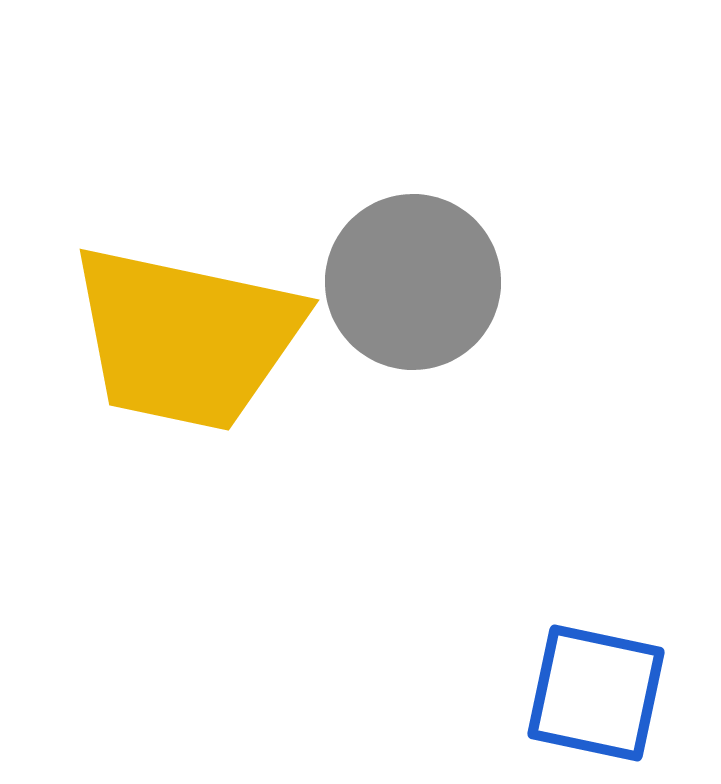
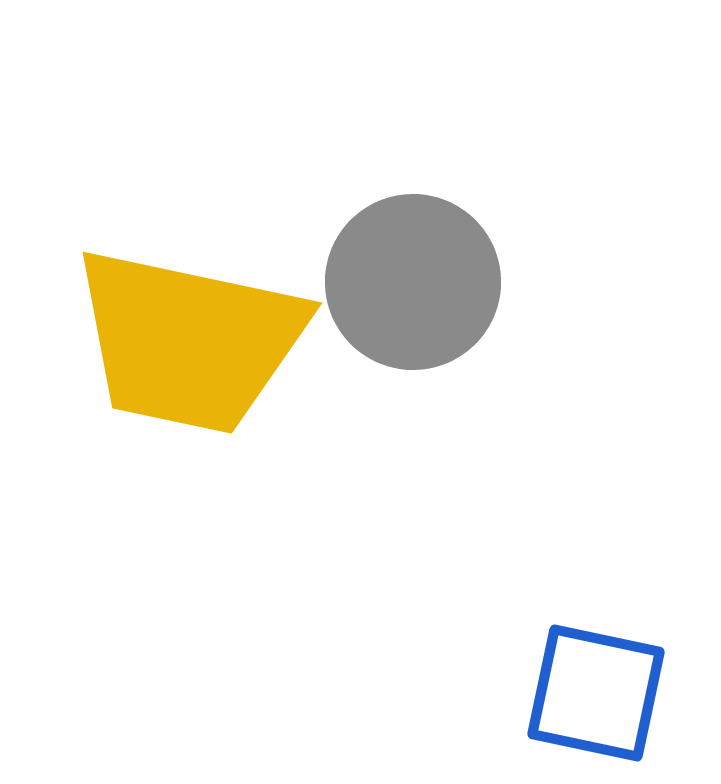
yellow trapezoid: moved 3 px right, 3 px down
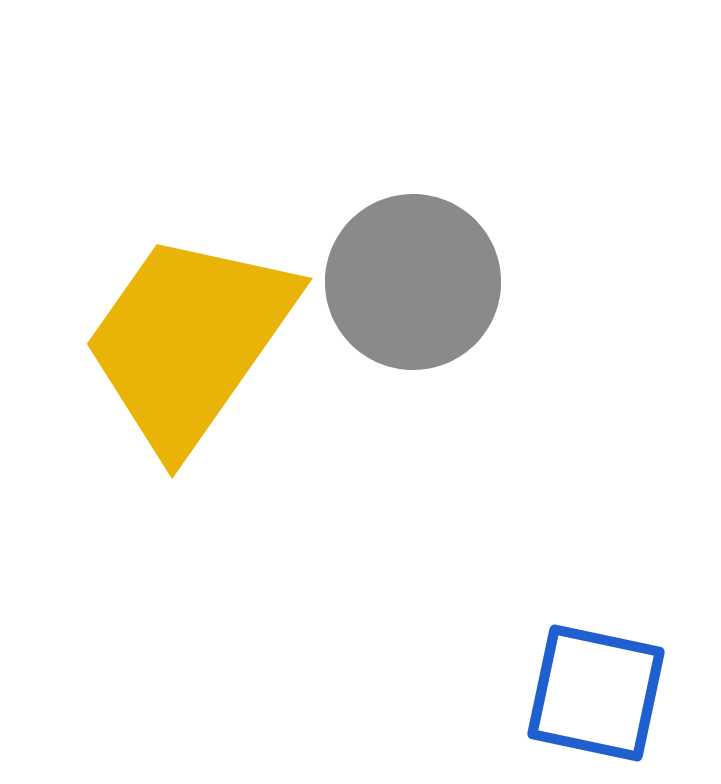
yellow trapezoid: rotated 113 degrees clockwise
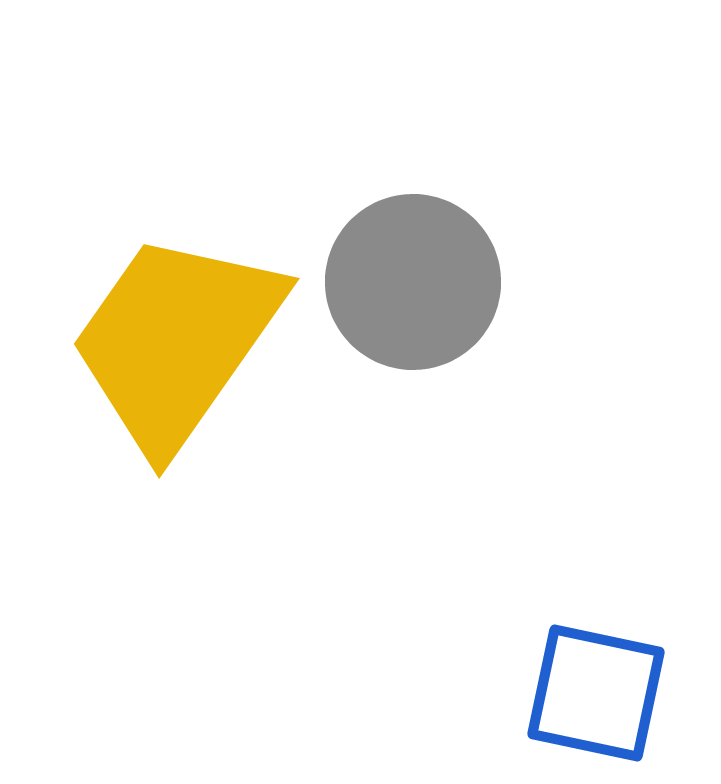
yellow trapezoid: moved 13 px left
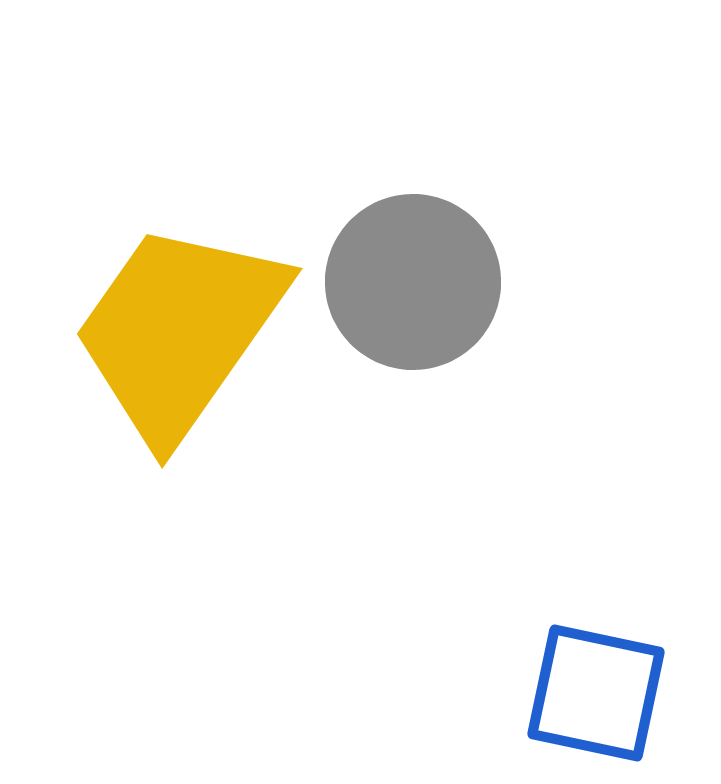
yellow trapezoid: moved 3 px right, 10 px up
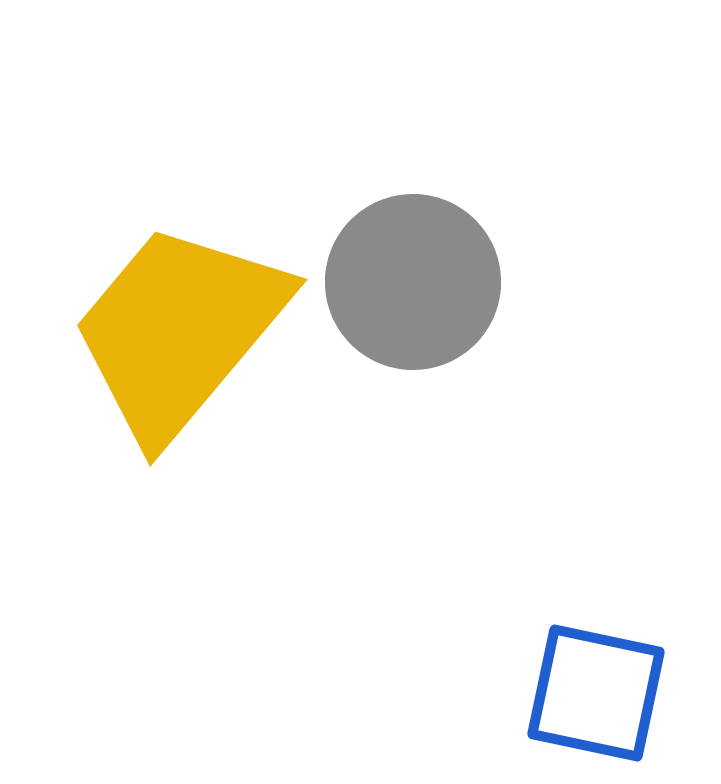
yellow trapezoid: rotated 5 degrees clockwise
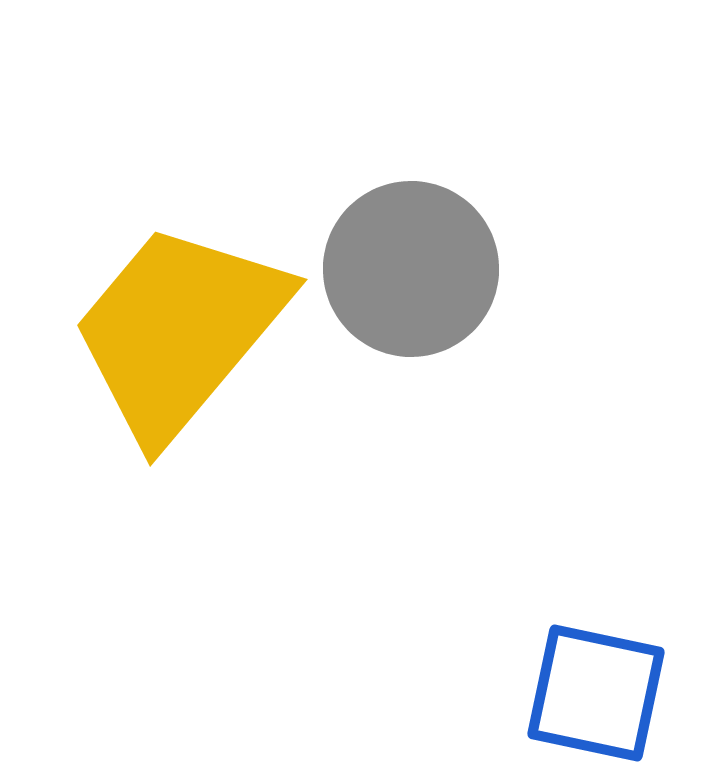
gray circle: moved 2 px left, 13 px up
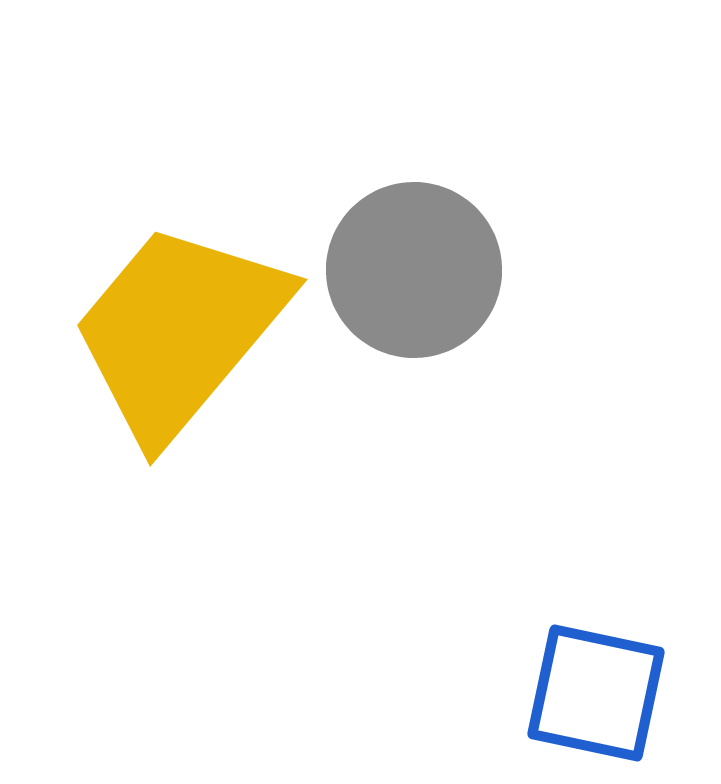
gray circle: moved 3 px right, 1 px down
